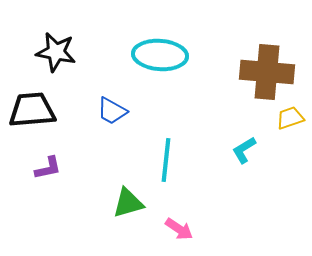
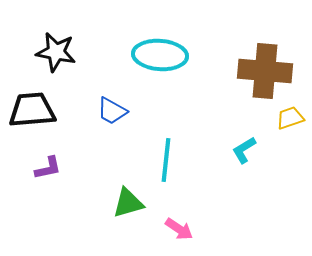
brown cross: moved 2 px left, 1 px up
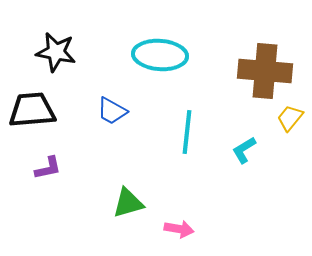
yellow trapezoid: rotated 32 degrees counterclockwise
cyan line: moved 21 px right, 28 px up
pink arrow: rotated 24 degrees counterclockwise
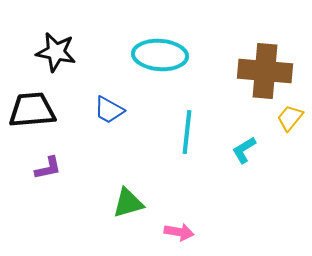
blue trapezoid: moved 3 px left, 1 px up
pink arrow: moved 3 px down
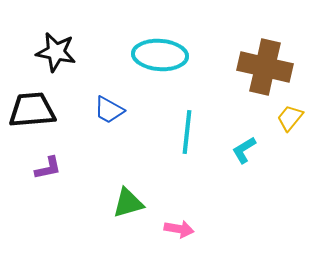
brown cross: moved 4 px up; rotated 8 degrees clockwise
pink arrow: moved 3 px up
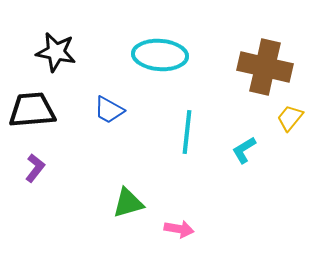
purple L-shape: moved 13 px left; rotated 40 degrees counterclockwise
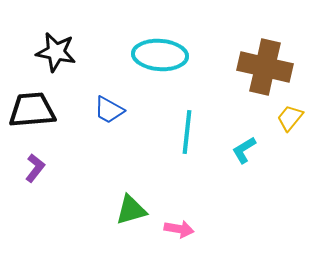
green triangle: moved 3 px right, 7 px down
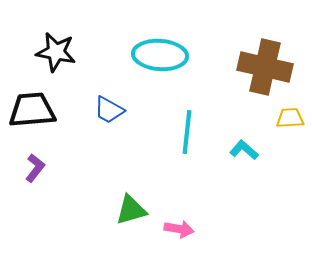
yellow trapezoid: rotated 48 degrees clockwise
cyan L-shape: rotated 72 degrees clockwise
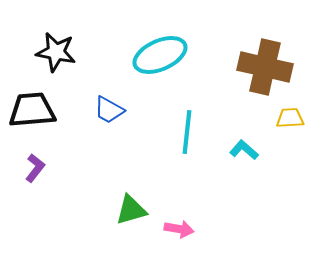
cyan ellipse: rotated 28 degrees counterclockwise
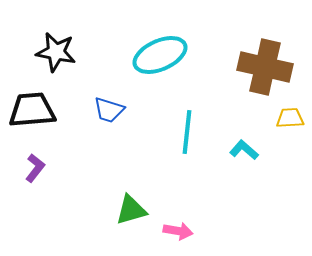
blue trapezoid: rotated 12 degrees counterclockwise
pink arrow: moved 1 px left, 2 px down
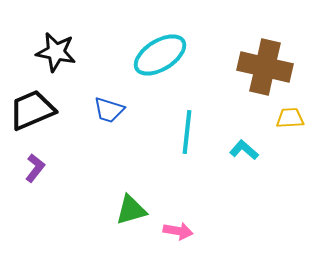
cyan ellipse: rotated 8 degrees counterclockwise
black trapezoid: rotated 18 degrees counterclockwise
